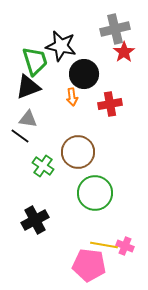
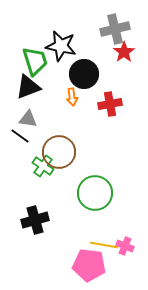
brown circle: moved 19 px left
black cross: rotated 12 degrees clockwise
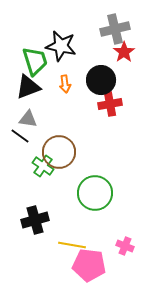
black circle: moved 17 px right, 6 px down
orange arrow: moved 7 px left, 13 px up
yellow line: moved 32 px left
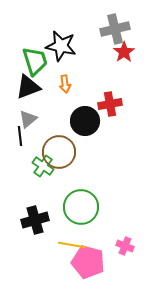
black circle: moved 16 px left, 41 px down
gray triangle: rotated 48 degrees counterclockwise
black line: rotated 48 degrees clockwise
green circle: moved 14 px left, 14 px down
pink pentagon: moved 1 px left, 3 px up; rotated 8 degrees clockwise
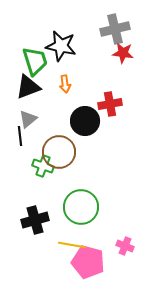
red star: moved 1 px left, 1 px down; rotated 30 degrees counterclockwise
green cross: rotated 15 degrees counterclockwise
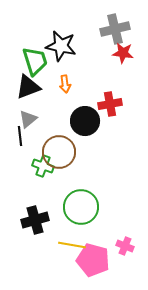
pink pentagon: moved 5 px right, 2 px up
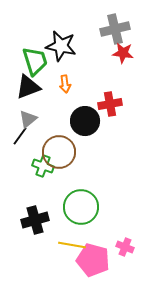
black line: rotated 42 degrees clockwise
pink cross: moved 1 px down
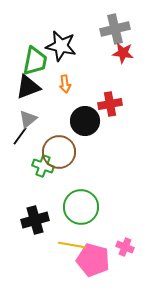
green trapezoid: rotated 28 degrees clockwise
